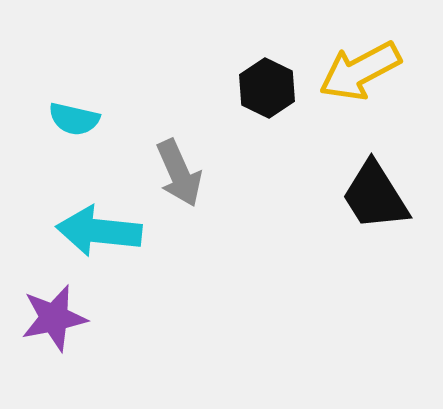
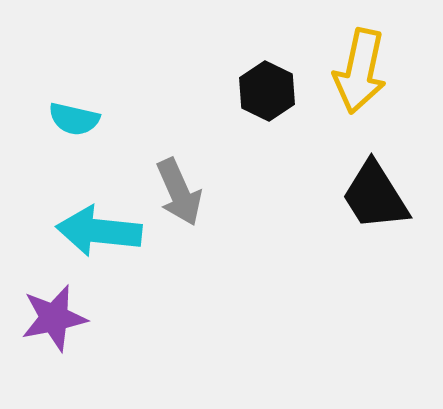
yellow arrow: rotated 50 degrees counterclockwise
black hexagon: moved 3 px down
gray arrow: moved 19 px down
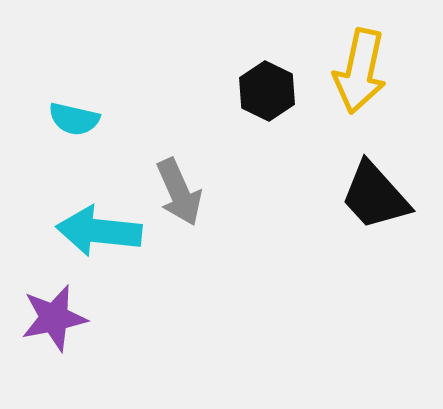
black trapezoid: rotated 10 degrees counterclockwise
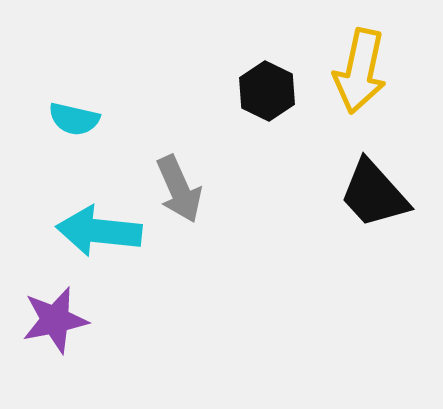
gray arrow: moved 3 px up
black trapezoid: moved 1 px left, 2 px up
purple star: moved 1 px right, 2 px down
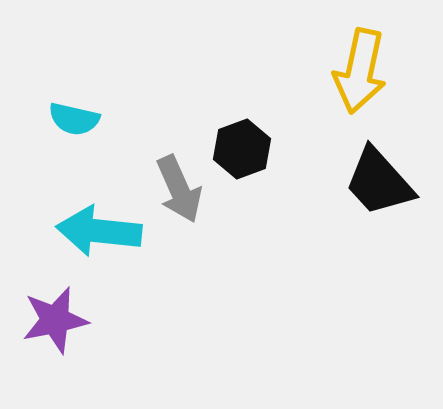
black hexagon: moved 25 px left, 58 px down; rotated 14 degrees clockwise
black trapezoid: moved 5 px right, 12 px up
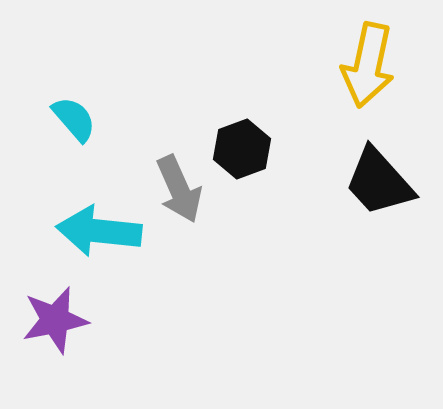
yellow arrow: moved 8 px right, 6 px up
cyan semicircle: rotated 144 degrees counterclockwise
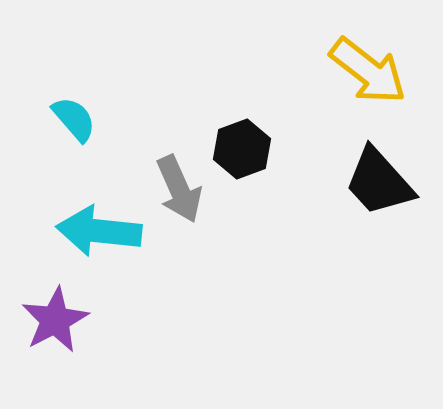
yellow arrow: moved 6 px down; rotated 64 degrees counterclockwise
purple star: rotated 16 degrees counterclockwise
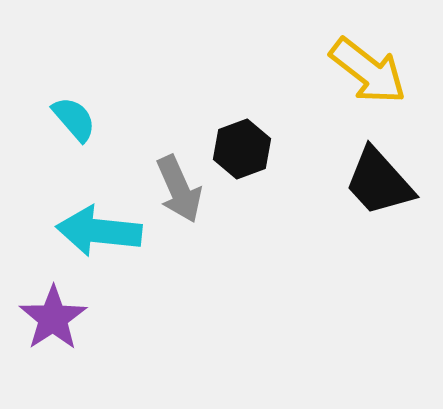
purple star: moved 2 px left, 2 px up; rotated 6 degrees counterclockwise
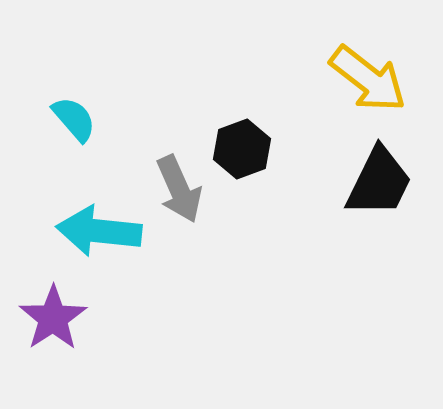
yellow arrow: moved 8 px down
black trapezoid: rotated 112 degrees counterclockwise
